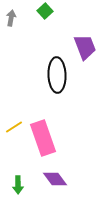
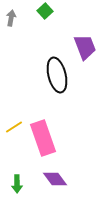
black ellipse: rotated 12 degrees counterclockwise
green arrow: moved 1 px left, 1 px up
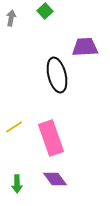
purple trapezoid: rotated 72 degrees counterclockwise
pink rectangle: moved 8 px right
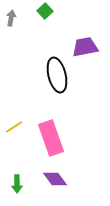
purple trapezoid: rotated 8 degrees counterclockwise
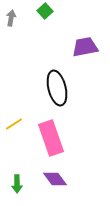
black ellipse: moved 13 px down
yellow line: moved 3 px up
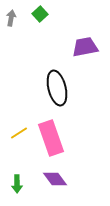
green square: moved 5 px left, 3 px down
yellow line: moved 5 px right, 9 px down
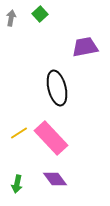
pink rectangle: rotated 24 degrees counterclockwise
green arrow: rotated 12 degrees clockwise
